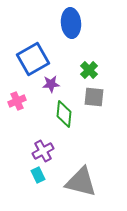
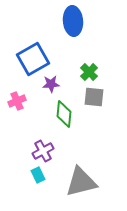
blue ellipse: moved 2 px right, 2 px up
green cross: moved 2 px down
gray triangle: rotated 28 degrees counterclockwise
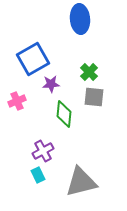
blue ellipse: moved 7 px right, 2 px up
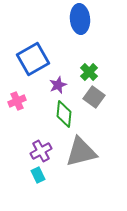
purple star: moved 7 px right, 1 px down; rotated 18 degrees counterclockwise
gray square: rotated 30 degrees clockwise
purple cross: moved 2 px left
gray triangle: moved 30 px up
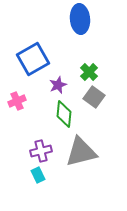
purple cross: rotated 15 degrees clockwise
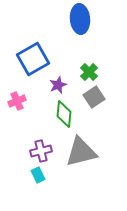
gray square: rotated 20 degrees clockwise
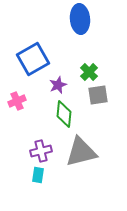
gray square: moved 4 px right, 2 px up; rotated 25 degrees clockwise
cyan rectangle: rotated 35 degrees clockwise
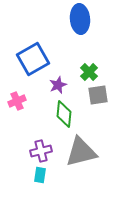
cyan rectangle: moved 2 px right
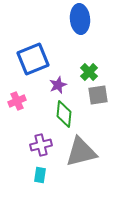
blue square: rotated 8 degrees clockwise
purple cross: moved 6 px up
